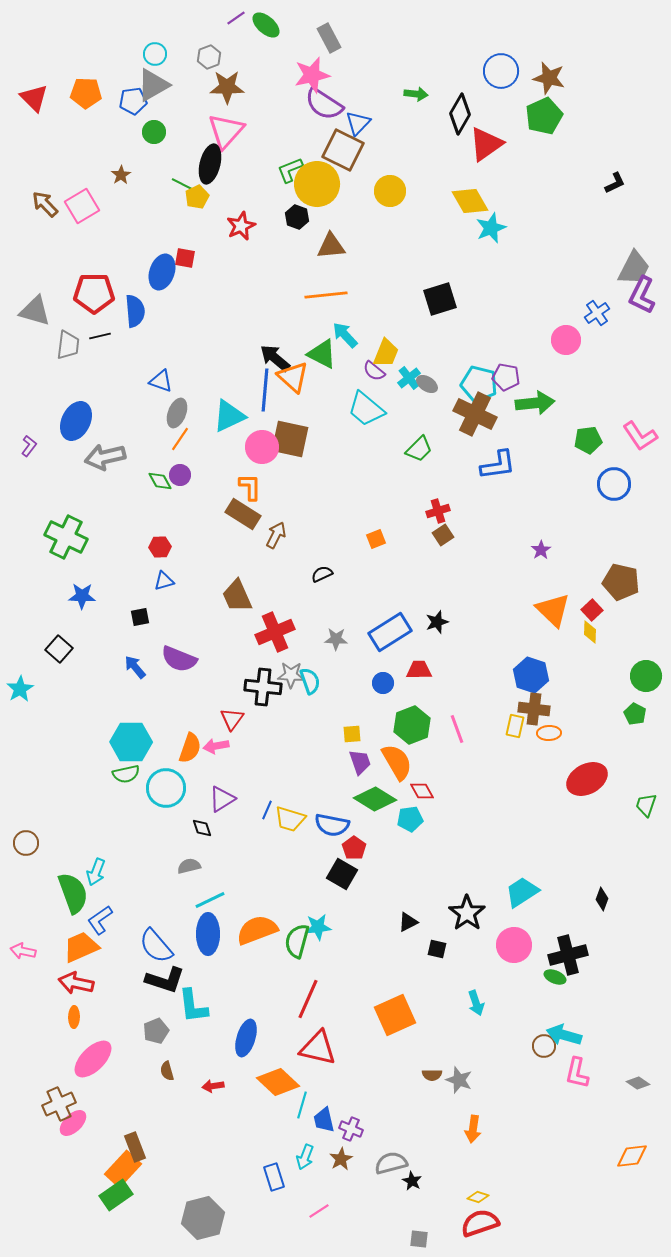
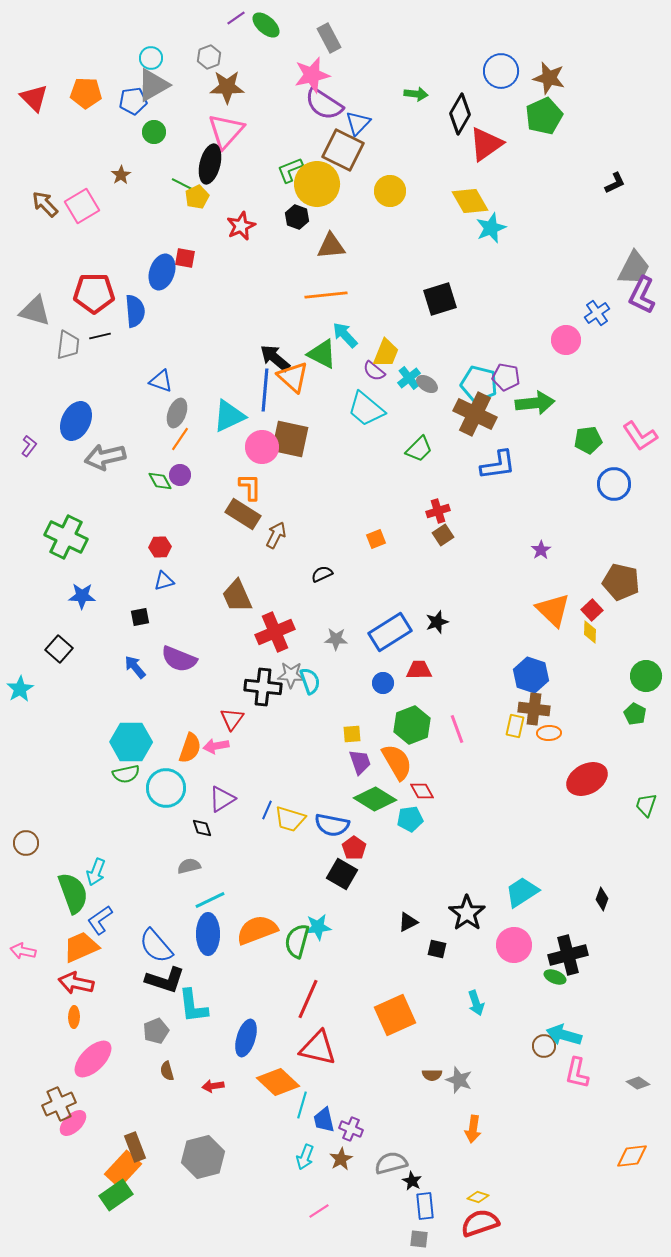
cyan circle at (155, 54): moved 4 px left, 4 px down
blue rectangle at (274, 1177): moved 151 px right, 29 px down; rotated 12 degrees clockwise
gray hexagon at (203, 1218): moved 61 px up
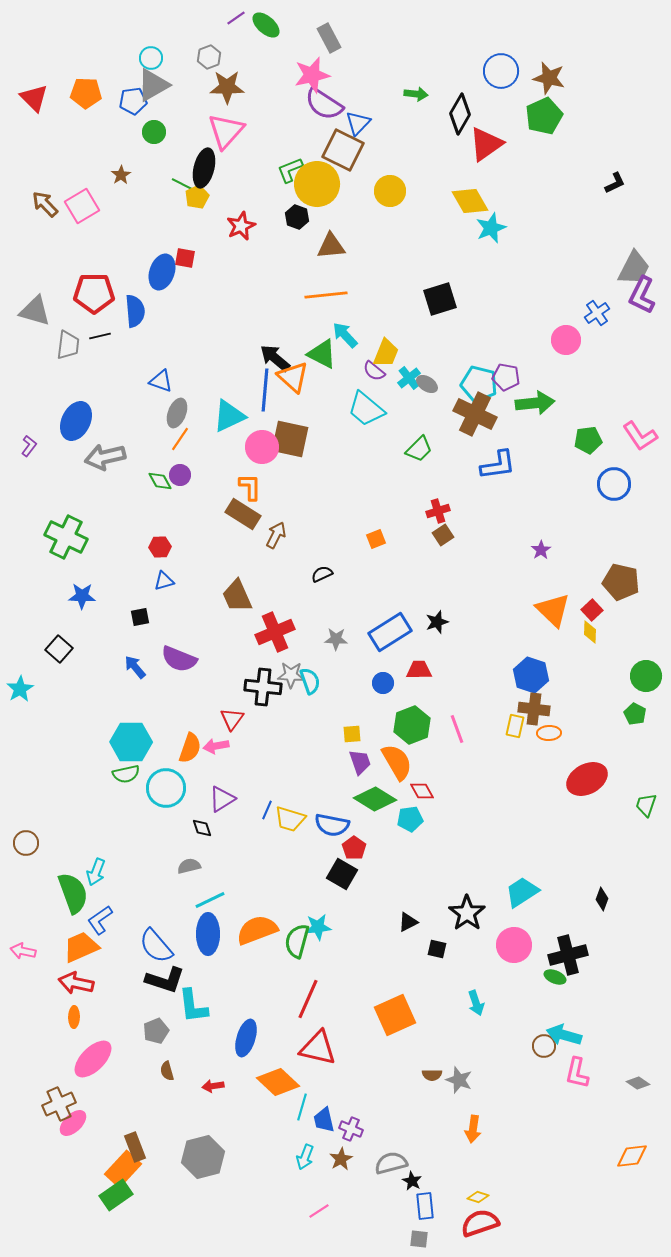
black ellipse at (210, 164): moved 6 px left, 4 px down
cyan line at (302, 1105): moved 2 px down
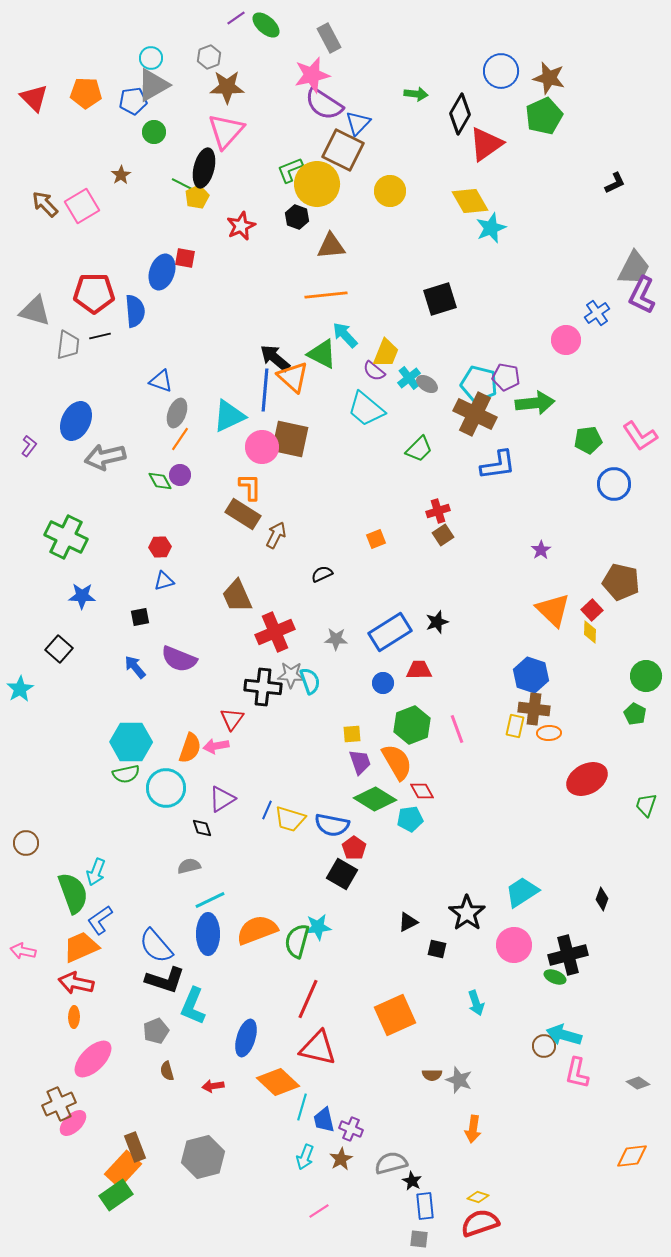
cyan L-shape at (193, 1006): rotated 30 degrees clockwise
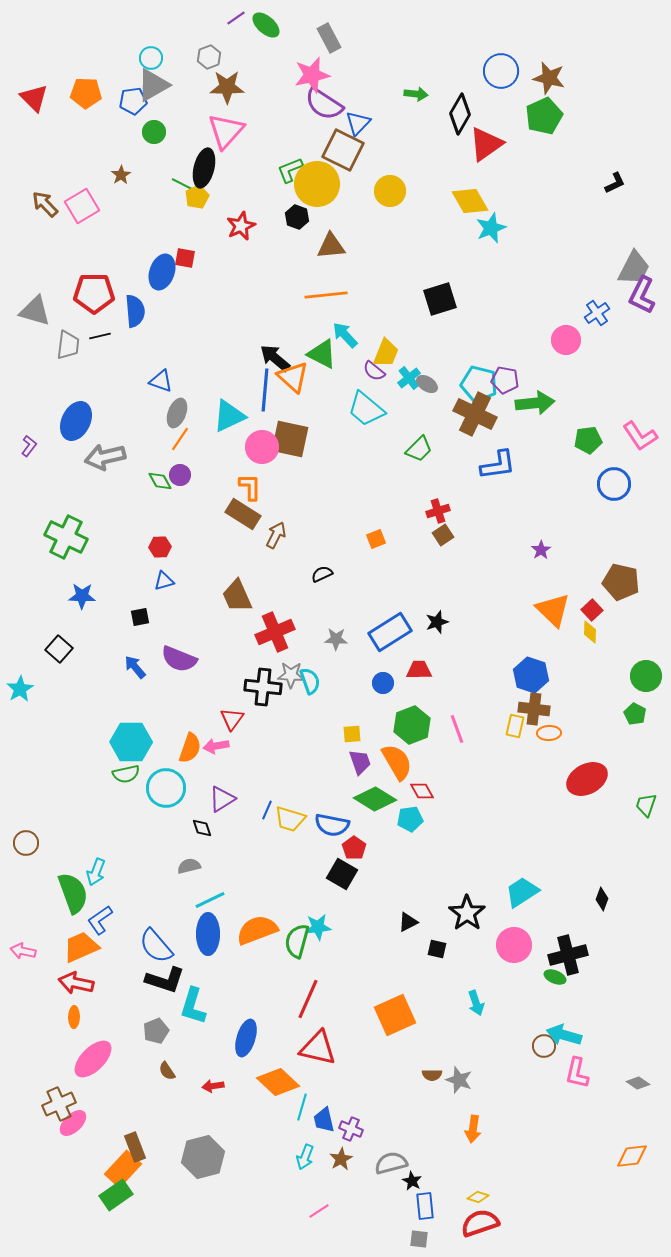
purple pentagon at (506, 377): moved 1 px left, 3 px down
cyan L-shape at (193, 1006): rotated 6 degrees counterclockwise
brown semicircle at (167, 1071): rotated 18 degrees counterclockwise
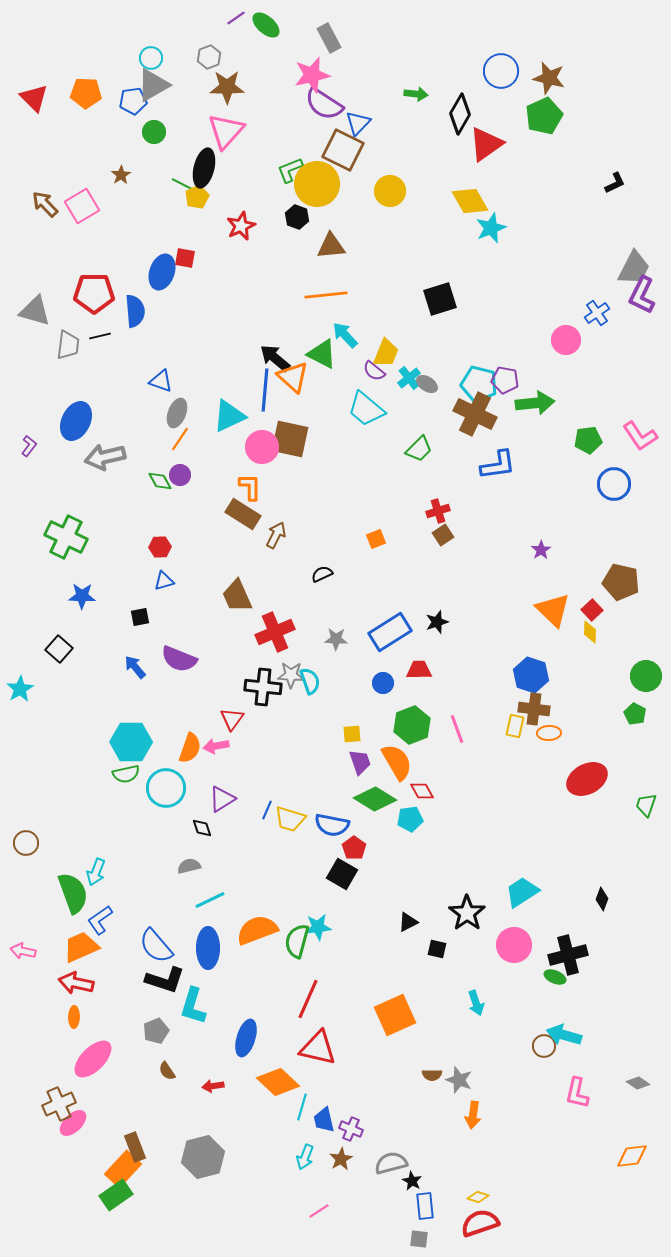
blue ellipse at (208, 934): moved 14 px down
pink L-shape at (577, 1073): moved 20 px down
orange arrow at (473, 1129): moved 14 px up
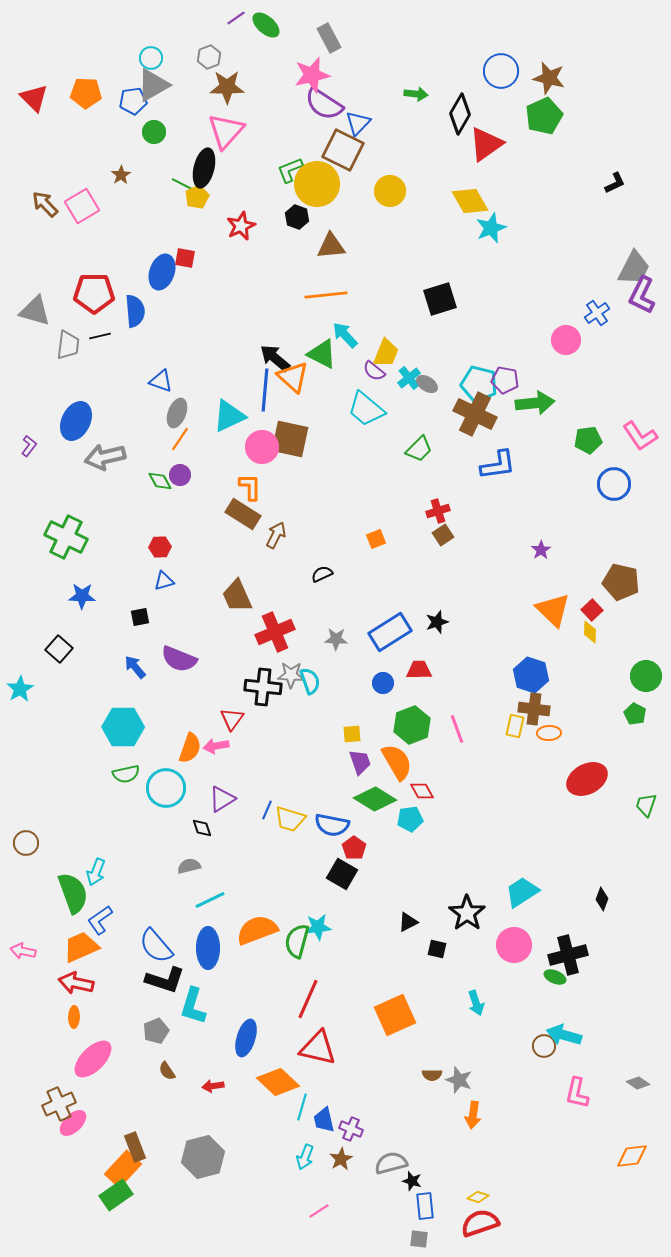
cyan hexagon at (131, 742): moved 8 px left, 15 px up
black star at (412, 1181): rotated 12 degrees counterclockwise
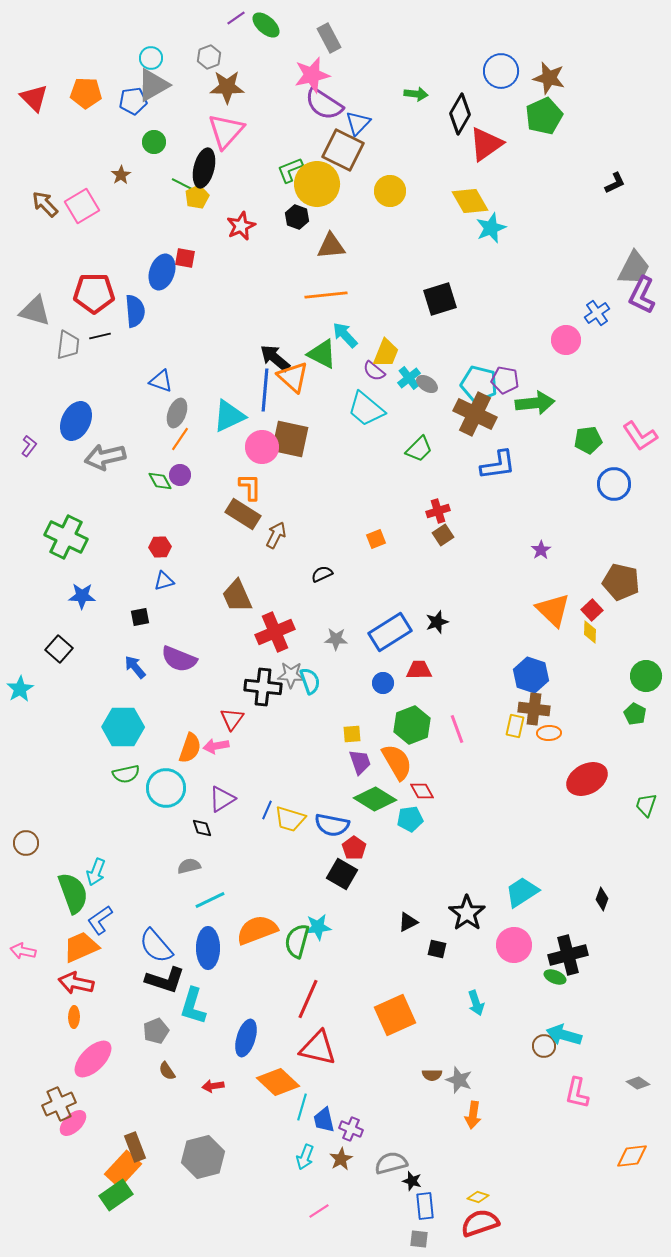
green circle at (154, 132): moved 10 px down
